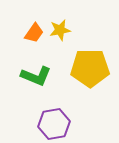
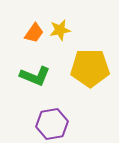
green L-shape: moved 1 px left
purple hexagon: moved 2 px left
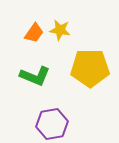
yellow star: rotated 20 degrees clockwise
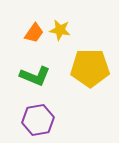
purple hexagon: moved 14 px left, 4 px up
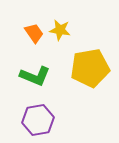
orange trapezoid: rotated 70 degrees counterclockwise
yellow pentagon: rotated 9 degrees counterclockwise
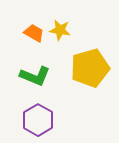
orange trapezoid: rotated 25 degrees counterclockwise
yellow pentagon: rotated 6 degrees counterclockwise
purple hexagon: rotated 20 degrees counterclockwise
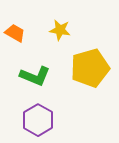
orange trapezoid: moved 19 px left
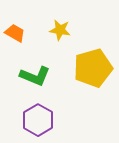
yellow pentagon: moved 3 px right
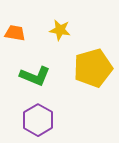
orange trapezoid: rotated 20 degrees counterclockwise
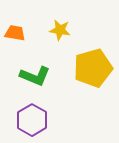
purple hexagon: moved 6 px left
